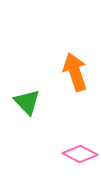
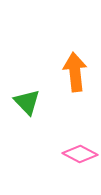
orange arrow: rotated 12 degrees clockwise
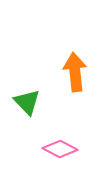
pink diamond: moved 20 px left, 5 px up
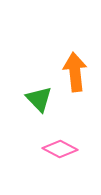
green triangle: moved 12 px right, 3 px up
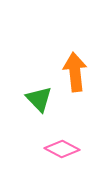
pink diamond: moved 2 px right
